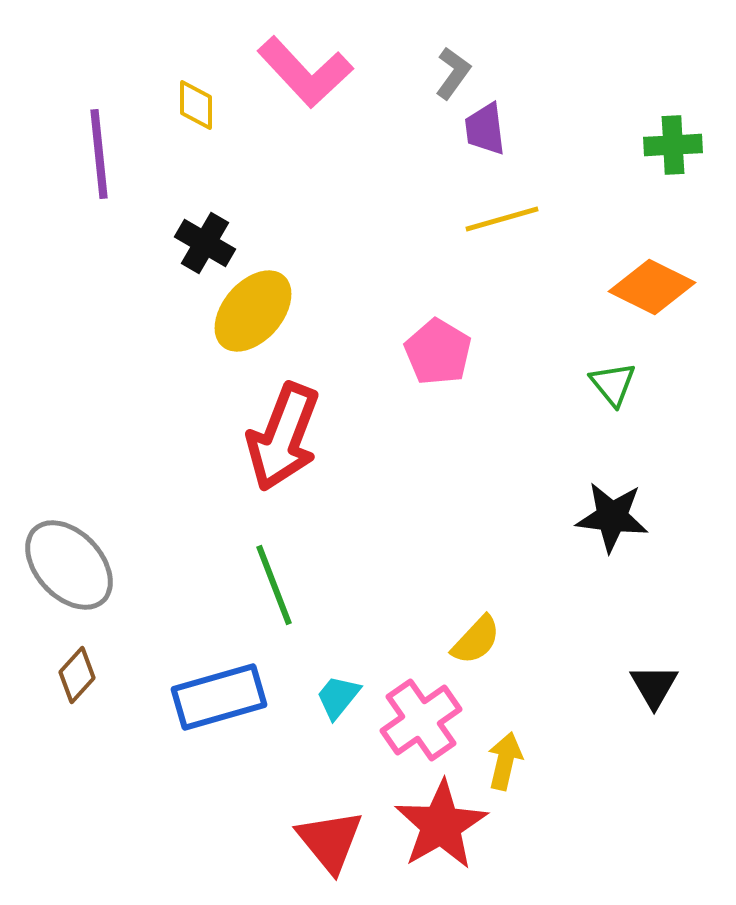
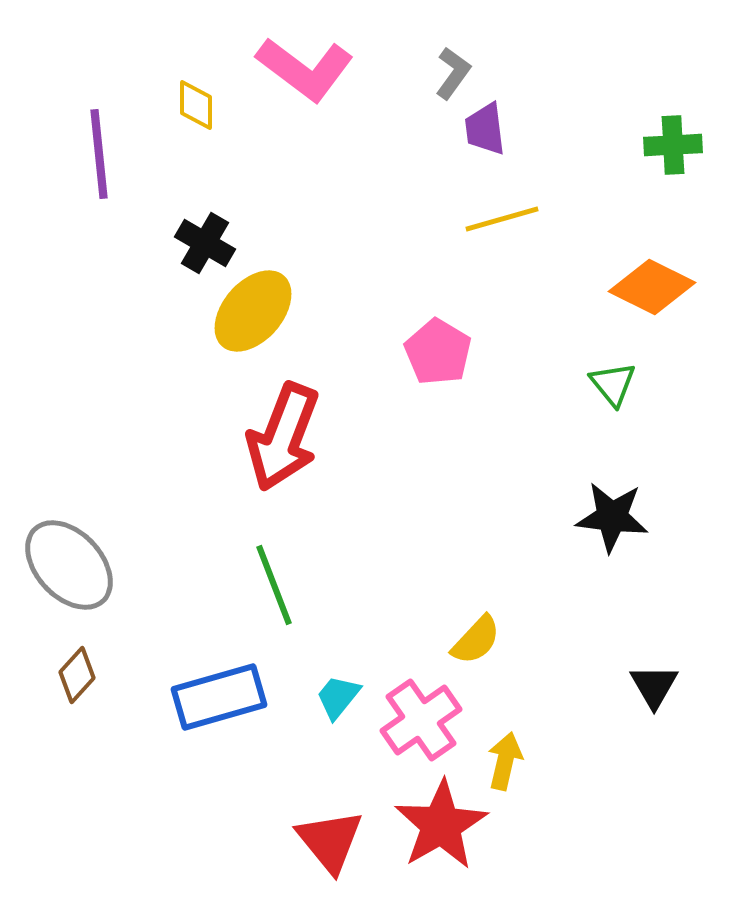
pink L-shape: moved 3 px up; rotated 10 degrees counterclockwise
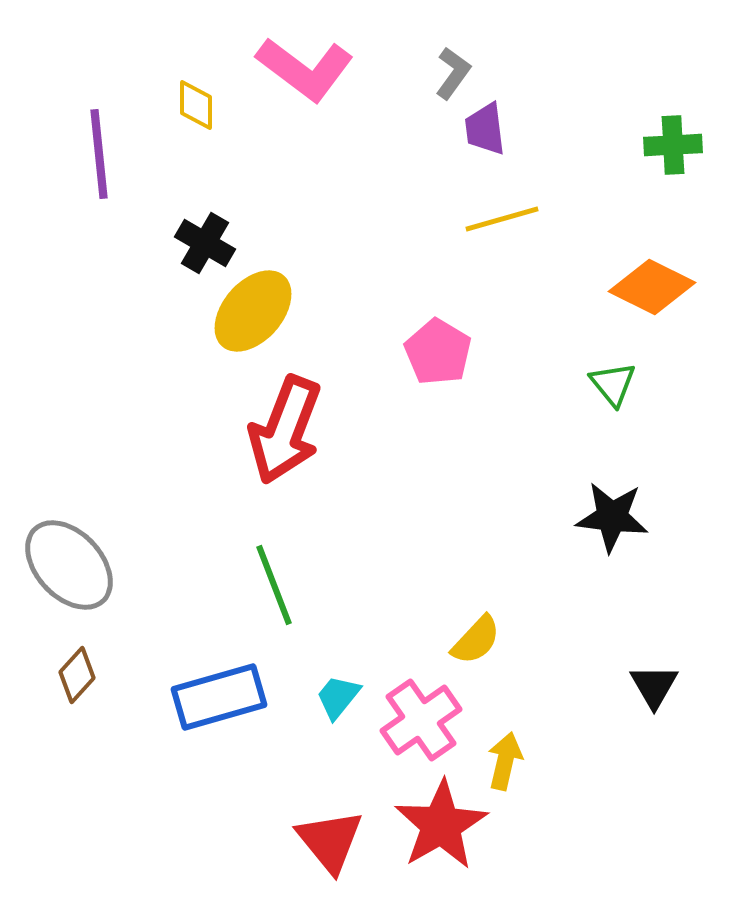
red arrow: moved 2 px right, 7 px up
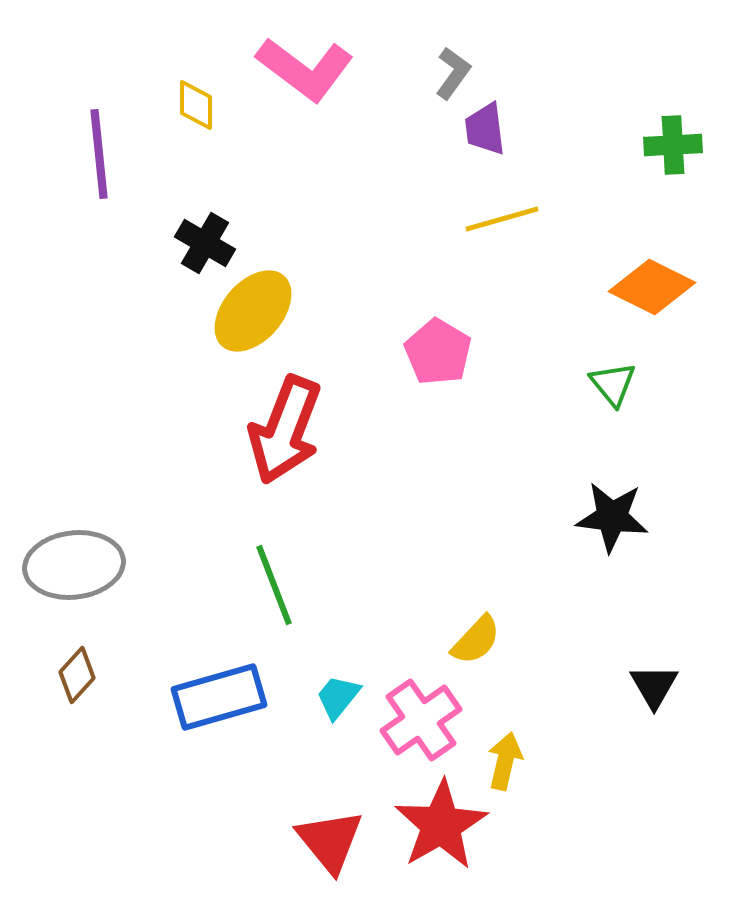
gray ellipse: moved 5 px right; rotated 54 degrees counterclockwise
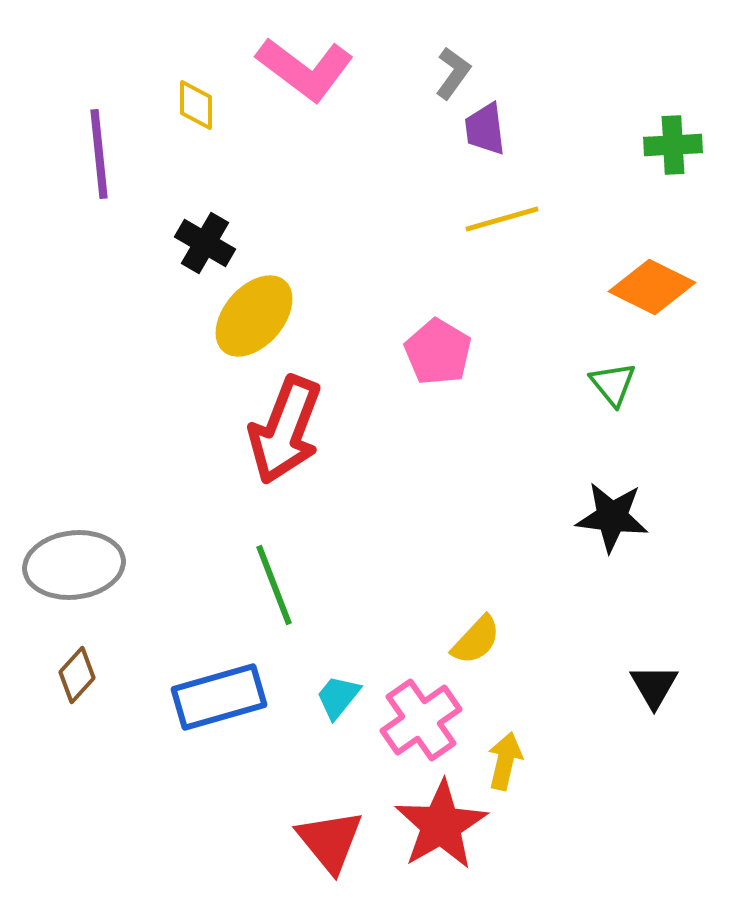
yellow ellipse: moved 1 px right, 5 px down
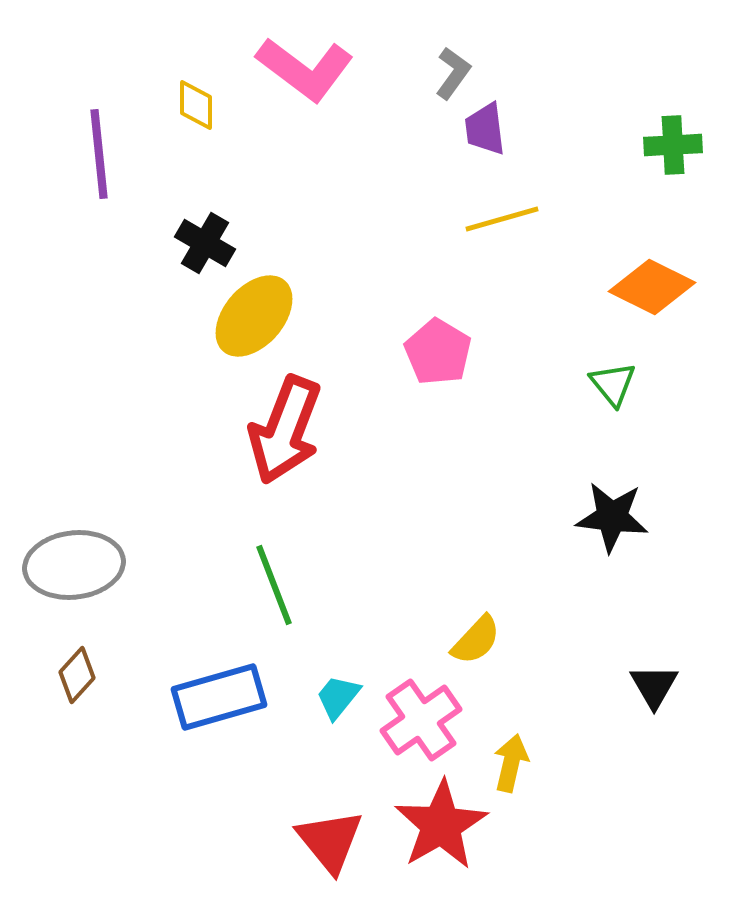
yellow arrow: moved 6 px right, 2 px down
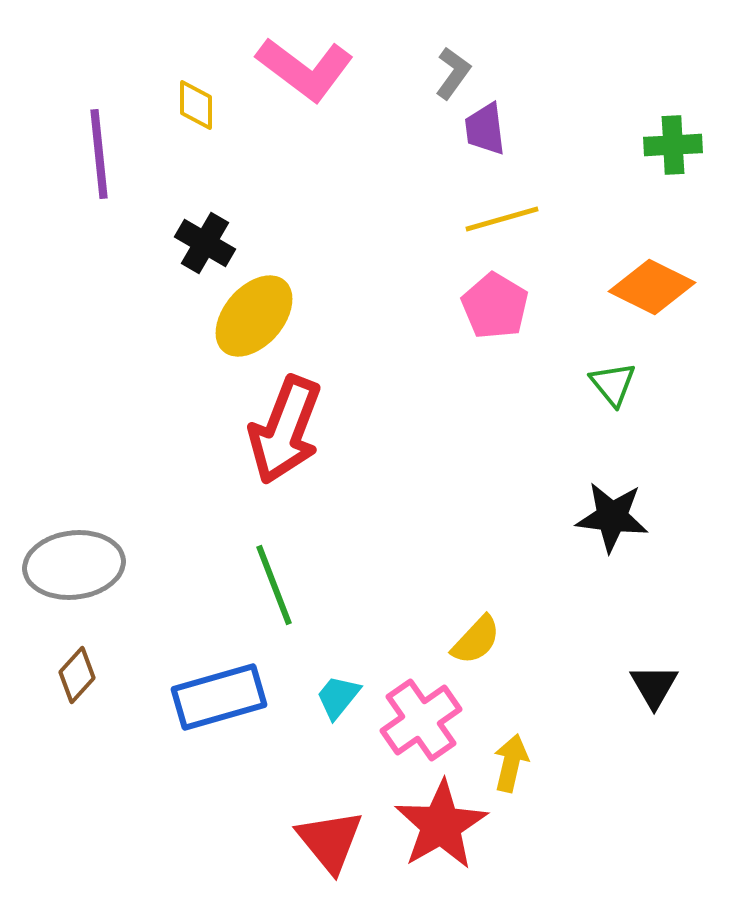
pink pentagon: moved 57 px right, 46 px up
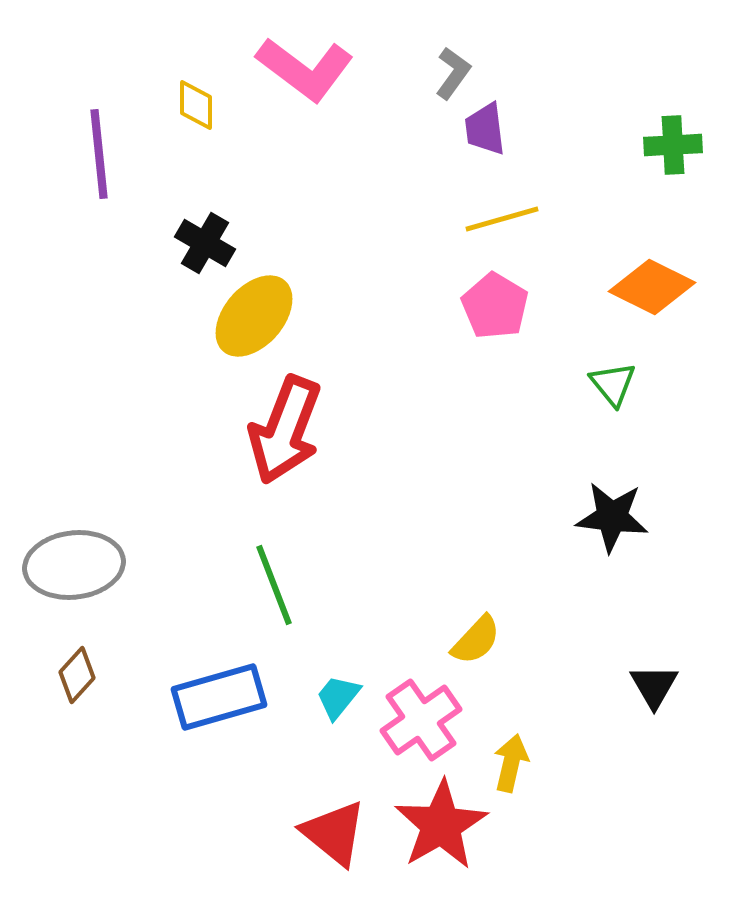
red triangle: moved 4 px right, 8 px up; rotated 12 degrees counterclockwise
